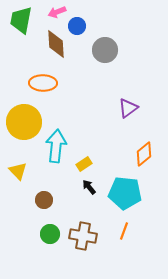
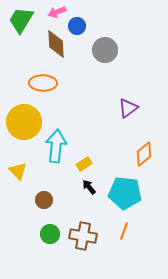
green trapezoid: rotated 20 degrees clockwise
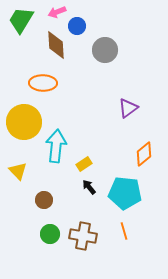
brown diamond: moved 1 px down
orange line: rotated 36 degrees counterclockwise
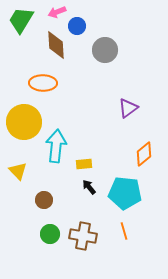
yellow rectangle: rotated 28 degrees clockwise
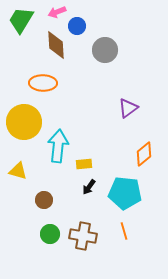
cyan arrow: moved 2 px right
yellow triangle: rotated 30 degrees counterclockwise
black arrow: rotated 105 degrees counterclockwise
